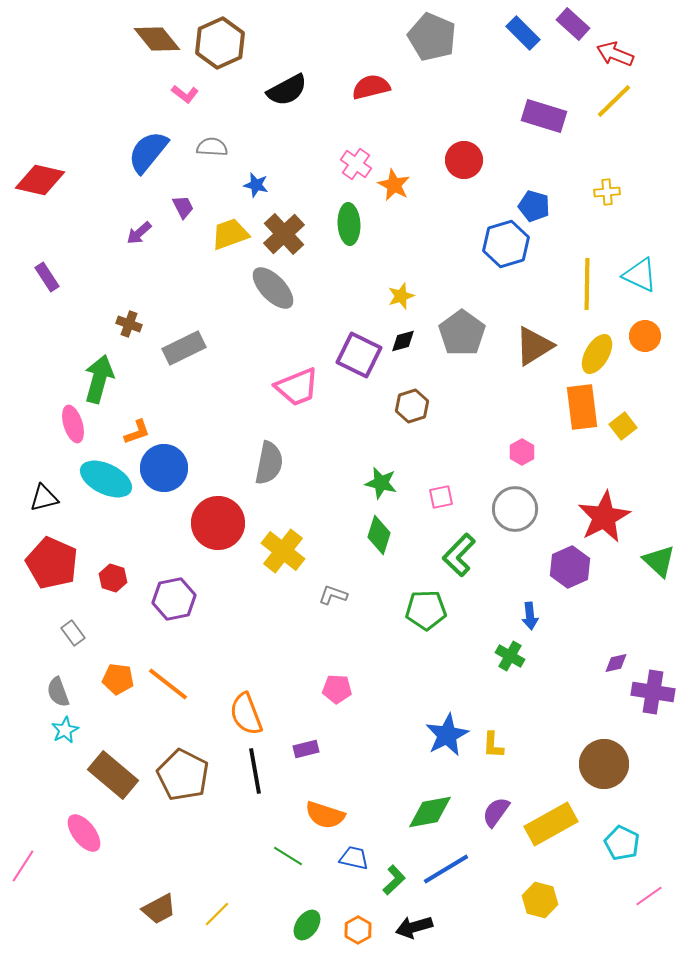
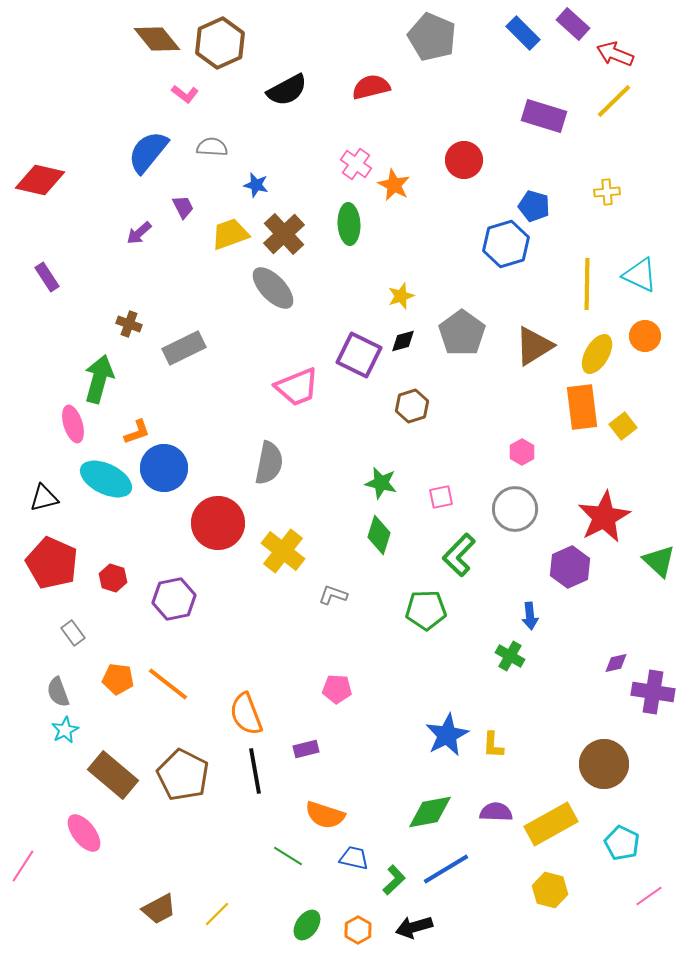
purple semicircle at (496, 812): rotated 56 degrees clockwise
yellow hexagon at (540, 900): moved 10 px right, 10 px up
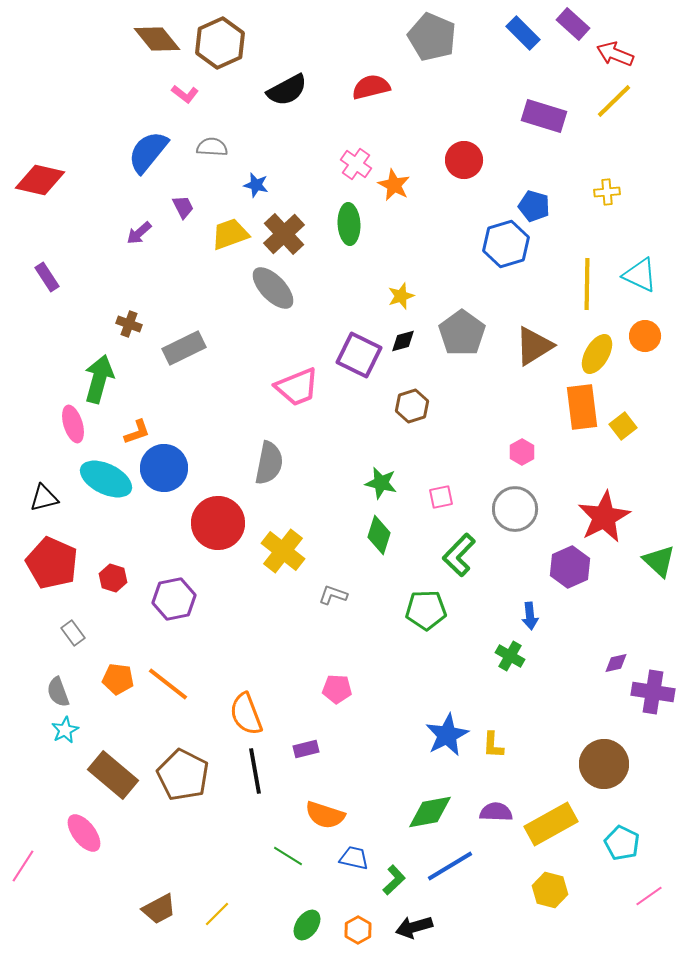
blue line at (446, 869): moved 4 px right, 3 px up
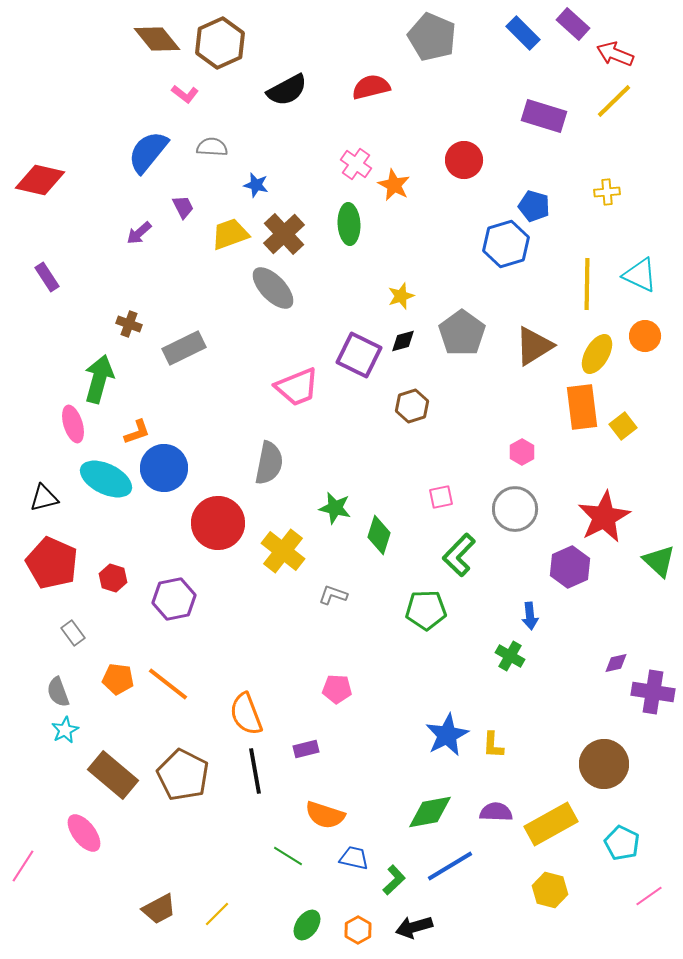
green star at (381, 483): moved 46 px left, 25 px down
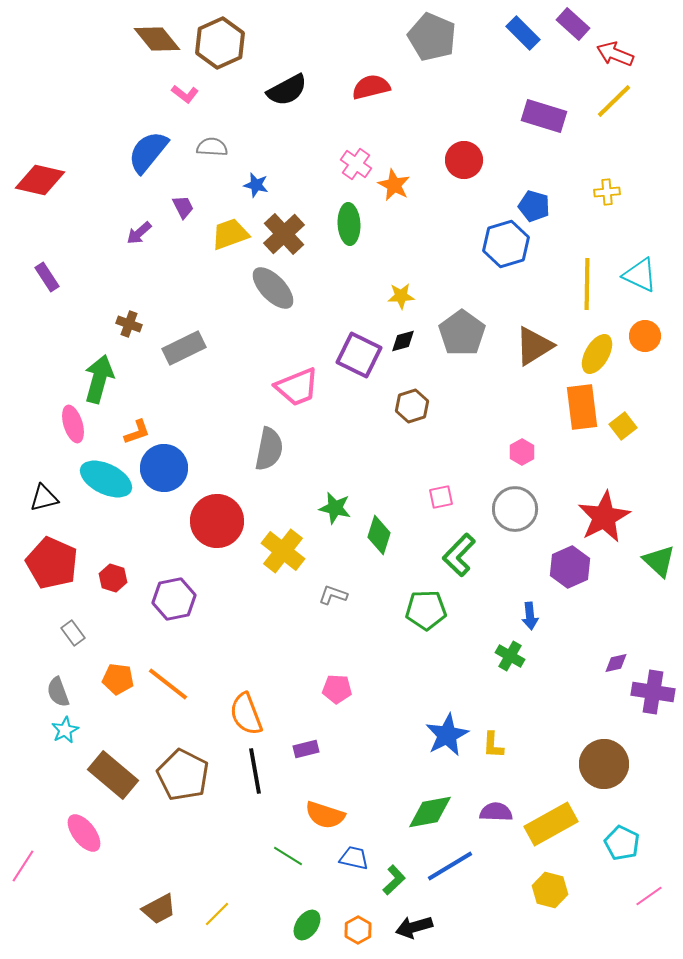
yellow star at (401, 296): rotated 16 degrees clockwise
gray semicircle at (269, 463): moved 14 px up
red circle at (218, 523): moved 1 px left, 2 px up
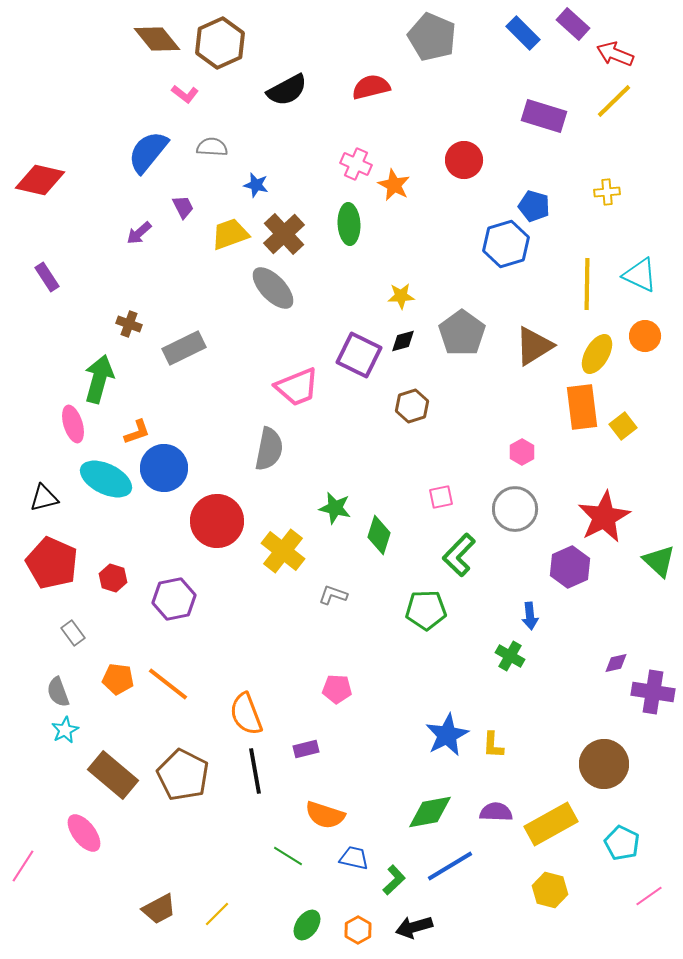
pink cross at (356, 164): rotated 12 degrees counterclockwise
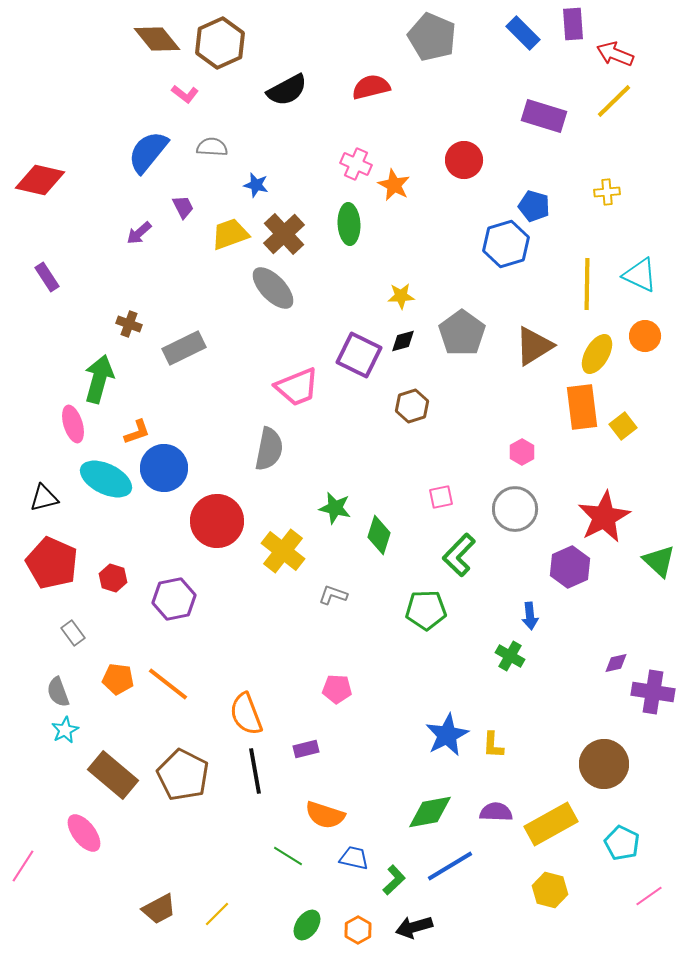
purple rectangle at (573, 24): rotated 44 degrees clockwise
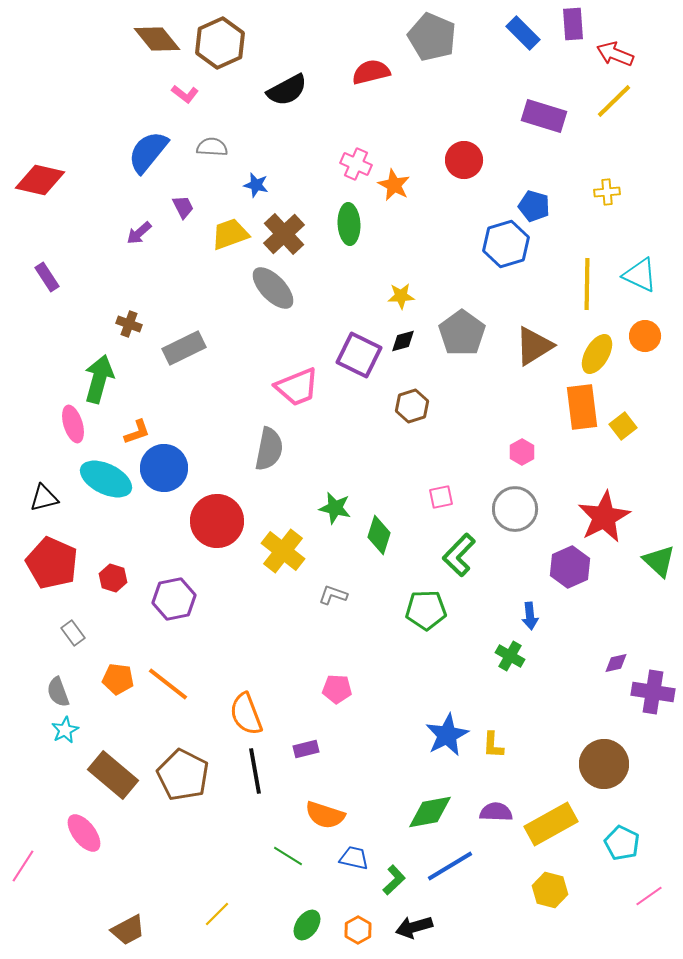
red semicircle at (371, 87): moved 15 px up
brown trapezoid at (159, 909): moved 31 px left, 21 px down
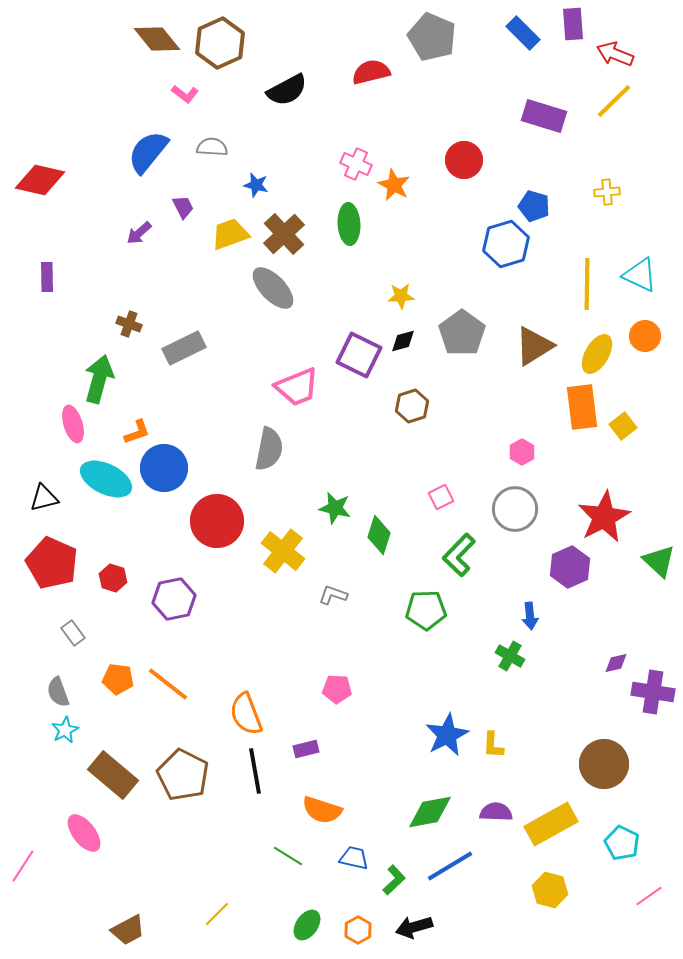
purple rectangle at (47, 277): rotated 32 degrees clockwise
pink square at (441, 497): rotated 15 degrees counterclockwise
orange semicircle at (325, 815): moved 3 px left, 5 px up
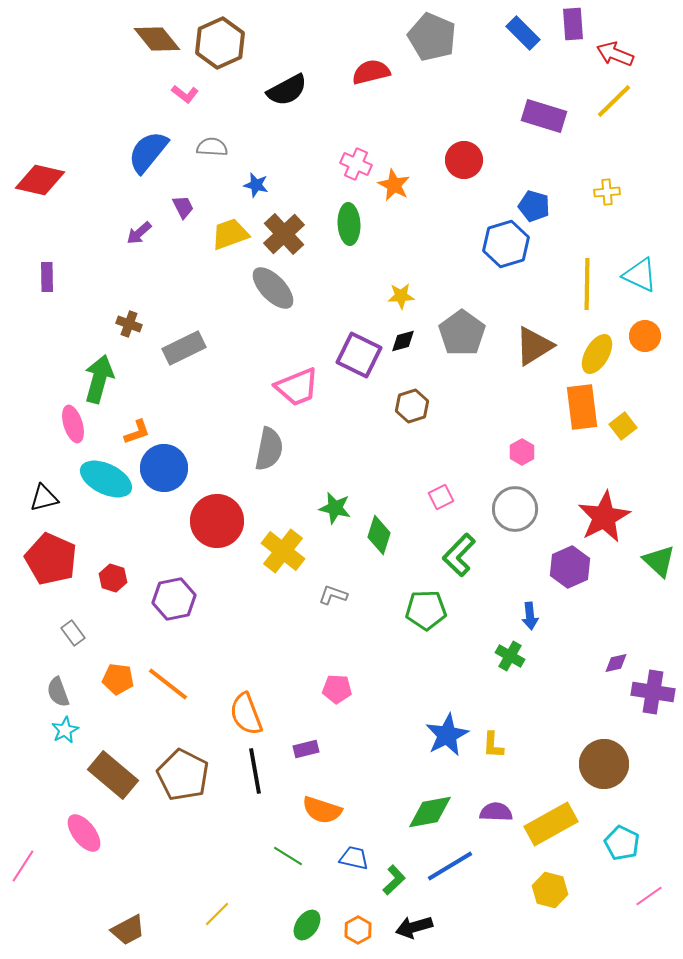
red pentagon at (52, 563): moved 1 px left, 4 px up
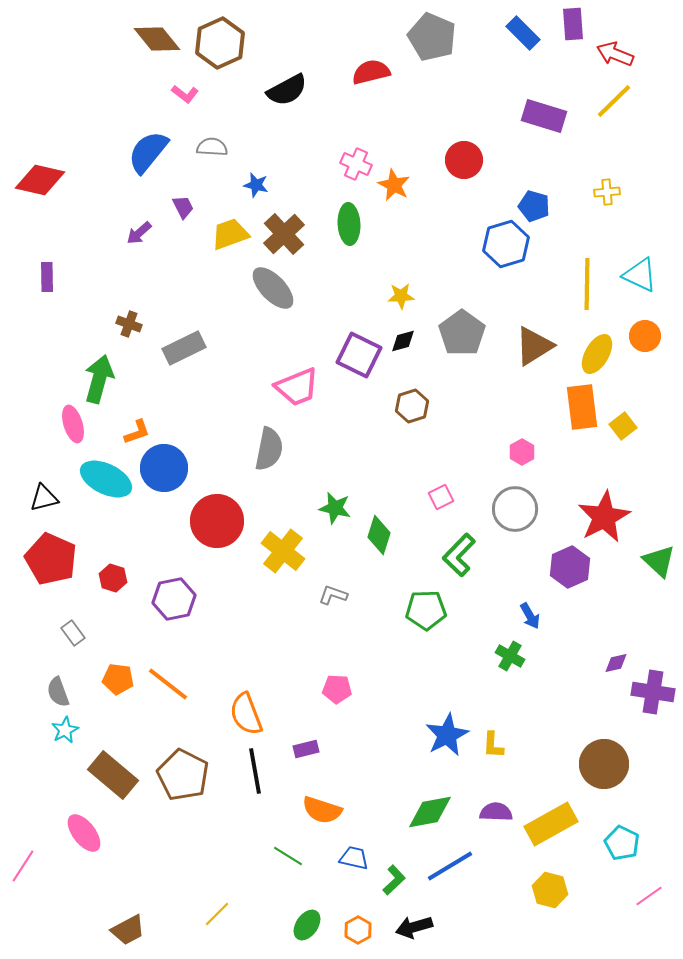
blue arrow at (530, 616): rotated 24 degrees counterclockwise
